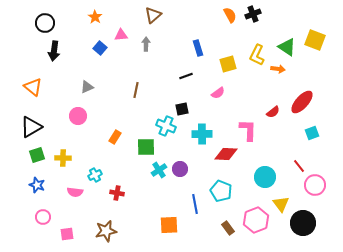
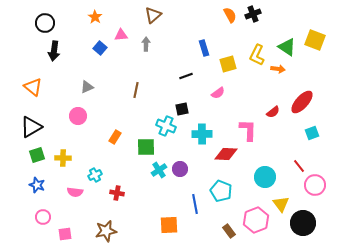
blue rectangle at (198, 48): moved 6 px right
brown rectangle at (228, 228): moved 1 px right, 3 px down
pink square at (67, 234): moved 2 px left
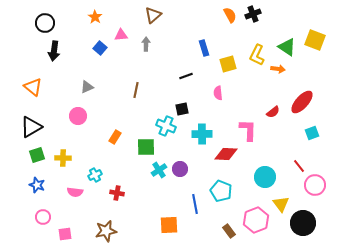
pink semicircle at (218, 93): rotated 120 degrees clockwise
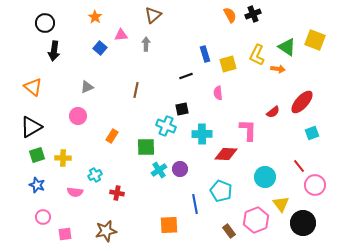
blue rectangle at (204, 48): moved 1 px right, 6 px down
orange rectangle at (115, 137): moved 3 px left, 1 px up
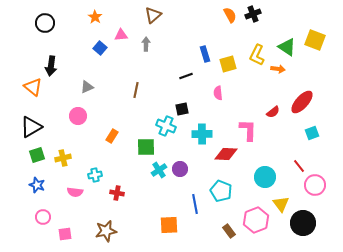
black arrow at (54, 51): moved 3 px left, 15 px down
yellow cross at (63, 158): rotated 14 degrees counterclockwise
cyan cross at (95, 175): rotated 16 degrees clockwise
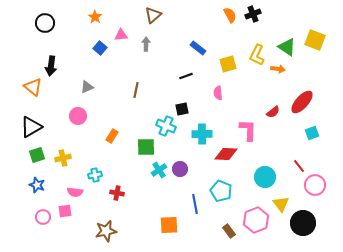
blue rectangle at (205, 54): moved 7 px left, 6 px up; rotated 35 degrees counterclockwise
pink square at (65, 234): moved 23 px up
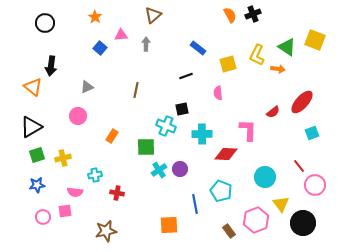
blue star at (37, 185): rotated 28 degrees counterclockwise
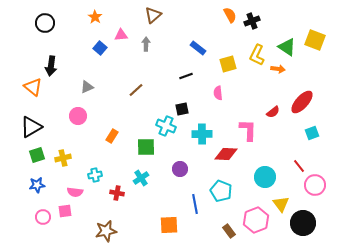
black cross at (253, 14): moved 1 px left, 7 px down
brown line at (136, 90): rotated 35 degrees clockwise
cyan cross at (159, 170): moved 18 px left, 8 px down
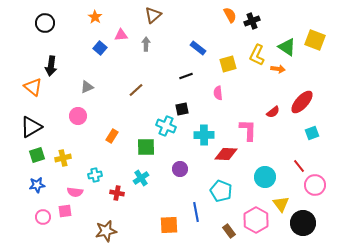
cyan cross at (202, 134): moved 2 px right, 1 px down
blue line at (195, 204): moved 1 px right, 8 px down
pink hexagon at (256, 220): rotated 10 degrees counterclockwise
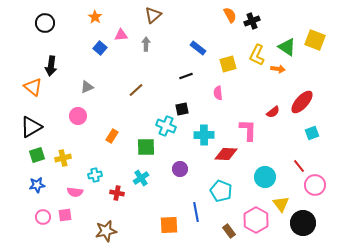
pink square at (65, 211): moved 4 px down
